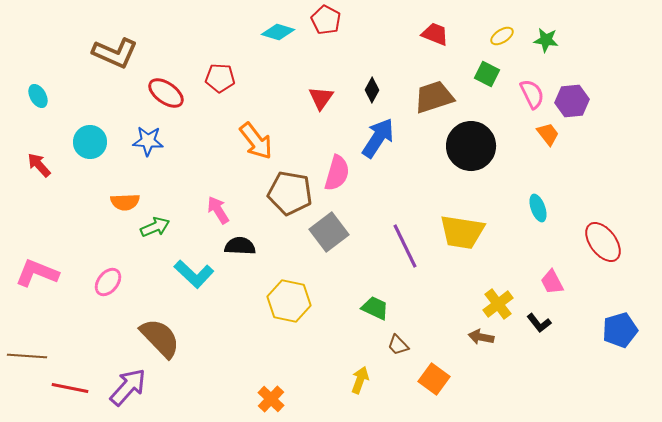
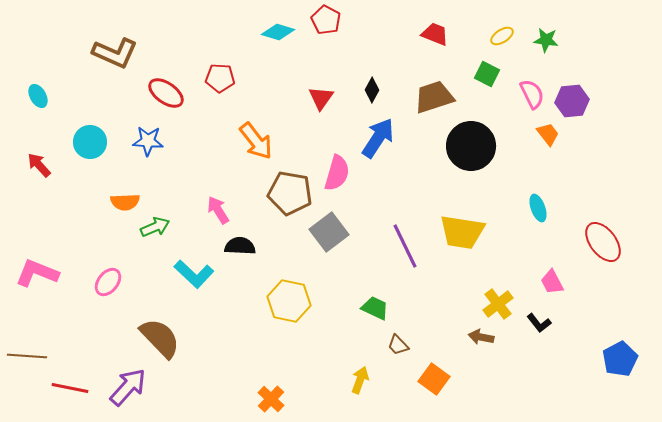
blue pentagon at (620, 330): moved 29 px down; rotated 12 degrees counterclockwise
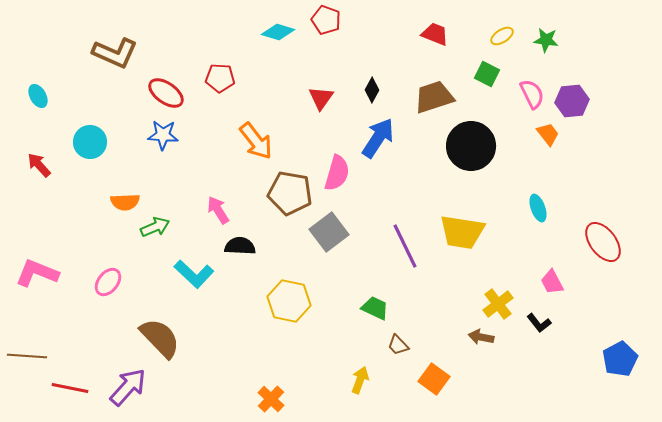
red pentagon at (326, 20): rotated 8 degrees counterclockwise
blue star at (148, 141): moved 15 px right, 6 px up
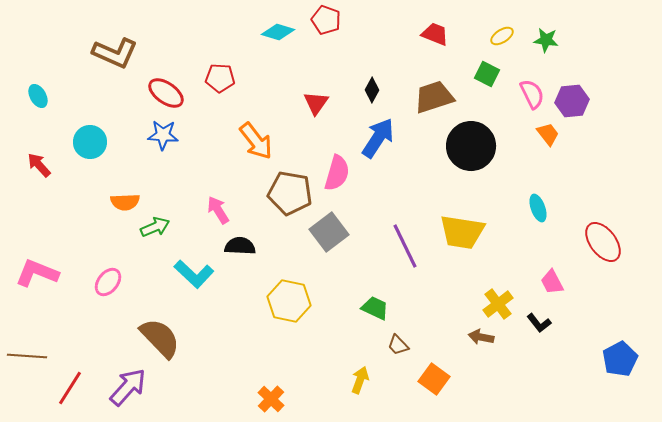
red triangle at (321, 98): moved 5 px left, 5 px down
red line at (70, 388): rotated 69 degrees counterclockwise
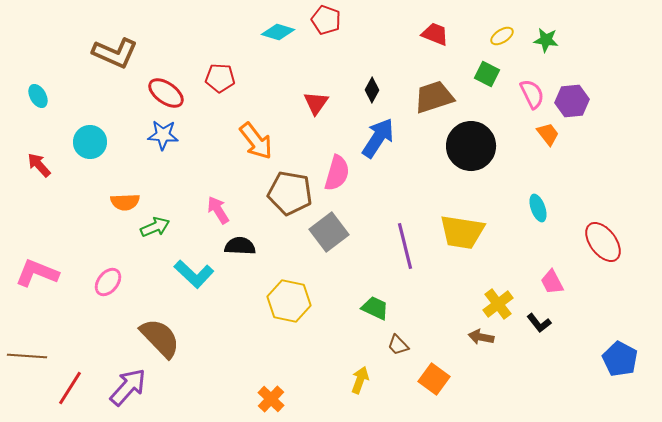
purple line at (405, 246): rotated 12 degrees clockwise
blue pentagon at (620, 359): rotated 16 degrees counterclockwise
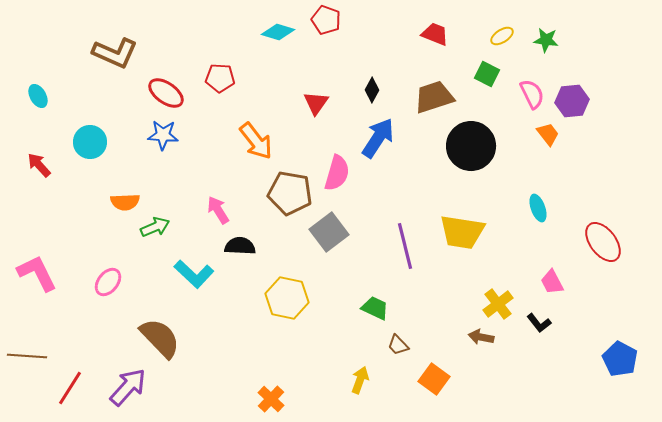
pink L-shape at (37, 273): rotated 42 degrees clockwise
yellow hexagon at (289, 301): moved 2 px left, 3 px up
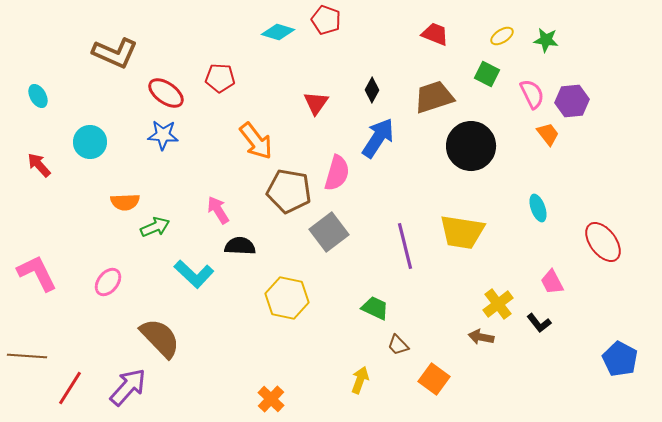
brown pentagon at (290, 193): moved 1 px left, 2 px up
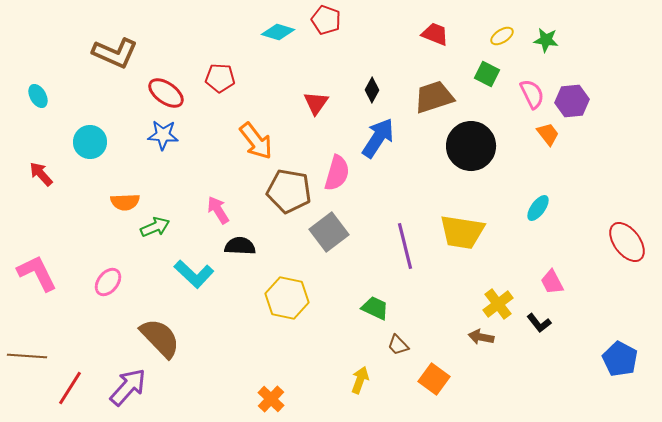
red arrow at (39, 165): moved 2 px right, 9 px down
cyan ellipse at (538, 208): rotated 56 degrees clockwise
red ellipse at (603, 242): moved 24 px right
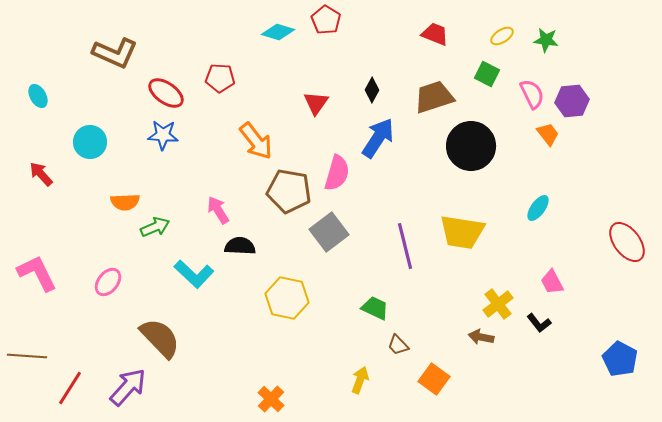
red pentagon at (326, 20): rotated 12 degrees clockwise
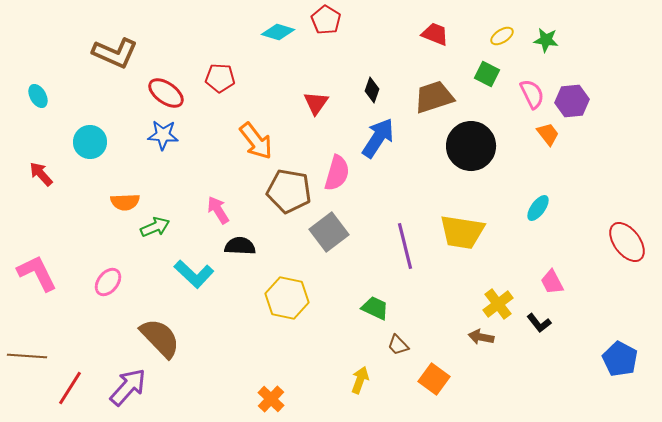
black diamond at (372, 90): rotated 10 degrees counterclockwise
